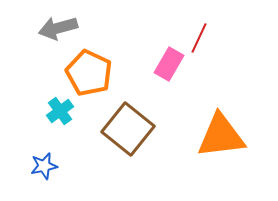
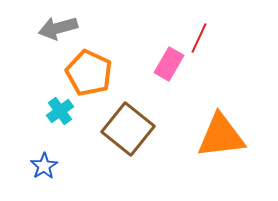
blue star: rotated 20 degrees counterclockwise
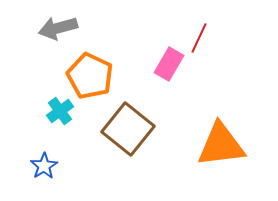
orange pentagon: moved 1 px right, 3 px down
orange triangle: moved 9 px down
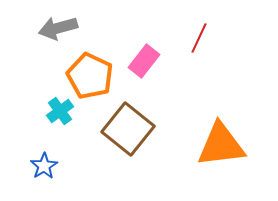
pink rectangle: moved 25 px left, 3 px up; rotated 8 degrees clockwise
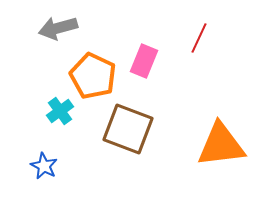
pink rectangle: rotated 16 degrees counterclockwise
orange pentagon: moved 3 px right
brown square: rotated 18 degrees counterclockwise
blue star: rotated 12 degrees counterclockwise
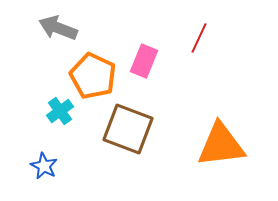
gray arrow: rotated 36 degrees clockwise
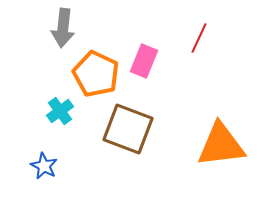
gray arrow: moved 5 px right; rotated 105 degrees counterclockwise
orange pentagon: moved 3 px right, 2 px up
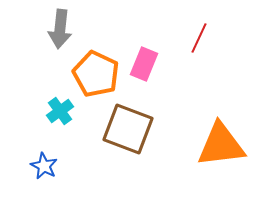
gray arrow: moved 3 px left, 1 px down
pink rectangle: moved 3 px down
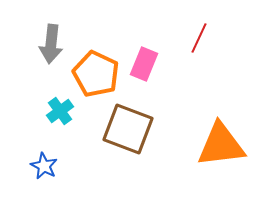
gray arrow: moved 9 px left, 15 px down
